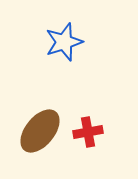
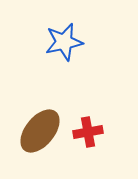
blue star: rotated 6 degrees clockwise
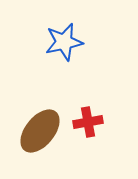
red cross: moved 10 px up
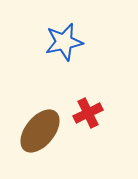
red cross: moved 9 px up; rotated 16 degrees counterclockwise
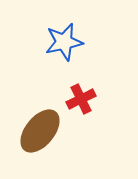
red cross: moved 7 px left, 14 px up
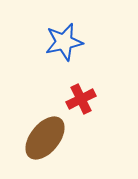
brown ellipse: moved 5 px right, 7 px down
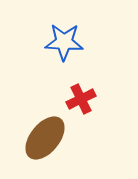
blue star: rotated 15 degrees clockwise
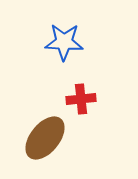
red cross: rotated 20 degrees clockwise
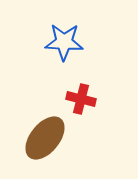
red cross: rotated 20 degrees clockwise
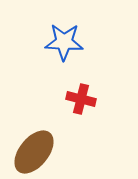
brown ellipse: moved 11 px left, 14 px down
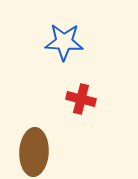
brown ellipse: rotated 36 degrees counterclockwise
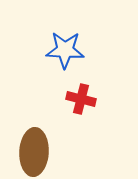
blue star: moved 1 px right, 8 px down
